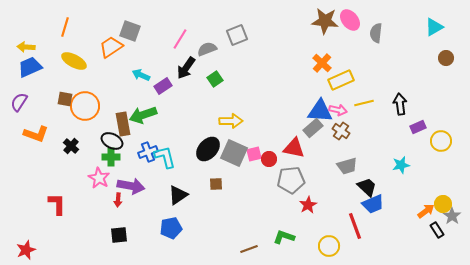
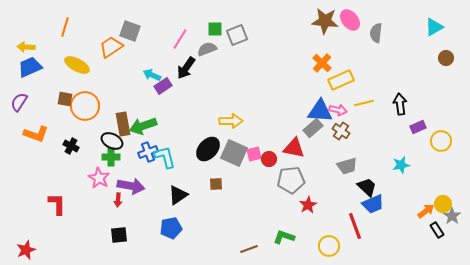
yellow ellipse at (74, 61): moved 3 px right, 4 px down
cyan arrow at (141, 75): moved 11 px right
green square at (215, 79): moved 50 px up; rotated 35 degrees clockwise
green arrow at (143, 115): moved 11 px down
black cross at (71, 146): rotated 14 degrees counterclockwise
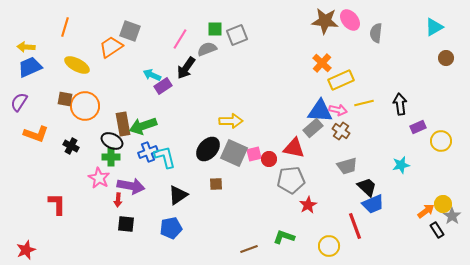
black square at (119, 235): moved 7 px right, 11 px up; rotated 12 degrees clockwise
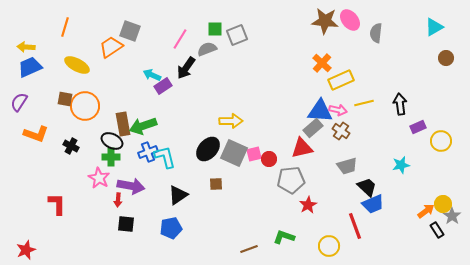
red triangle at (294, 148): moved 8 px right; rotated 25 degrees counterclockwise
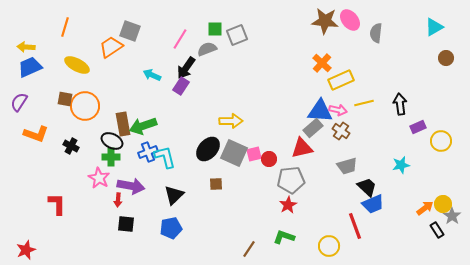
purple rectangle at (163, 86): moved 18 px right; rotated 24 degrees counterclockwise
black triangle at (178, 195): moved 4 px left; rotated 10 degrees counterclockwise
red star at (308, 205): moved 20 px left
orange arrow at (426, 211): moved 1 px left, 3 px up
brown line at (249, 249): rotated 36 degrees counterclockwise
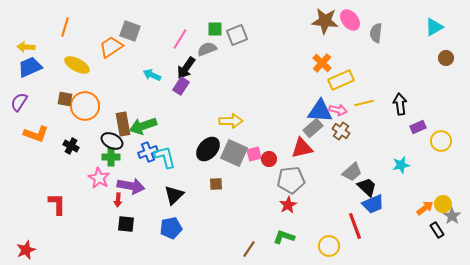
gray trapezoid at (347, 166): moved 5 px right, 6 px down; rotated 25 degrees counterclockwise
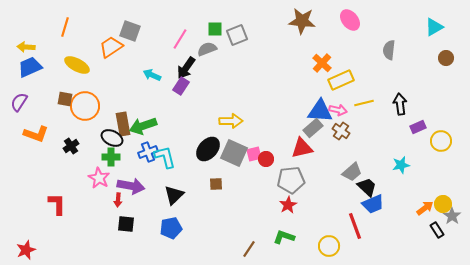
brown star at (325, 21): moved 23 px left
gray semicircle at (376, 33): moved 13 px right, 17 px down
black ellipse at (112, 141): moved 3 px up
black cross at (71, 146): rotated 28 degrees clockwise
red circle at (269, 159): moved 3 px left
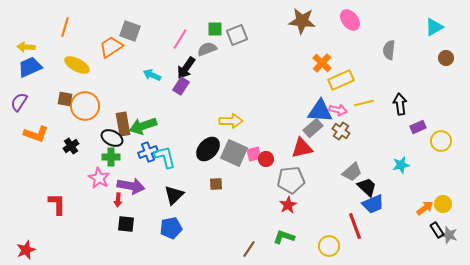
gray star at (452, 216): moved 3 px left, 19 px down; rotated 18 degrees counterclockwise
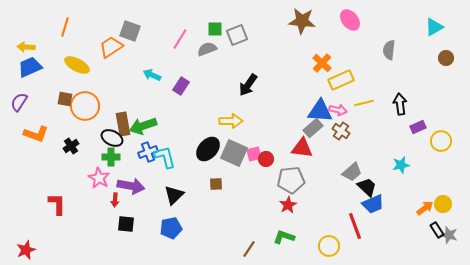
black arrow at (186, 68): moved 62 px right, 17 px down
red triangle at (302, 148): rotated 20 degrees clockwise
red arrow at (118, 200): moved 3 px left
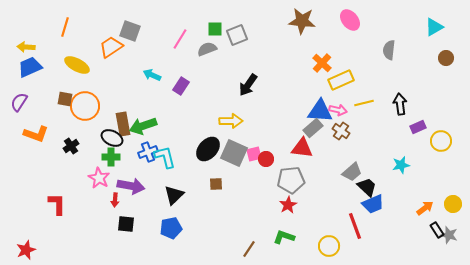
yellow circle at (443, 204): moved 10 px right
